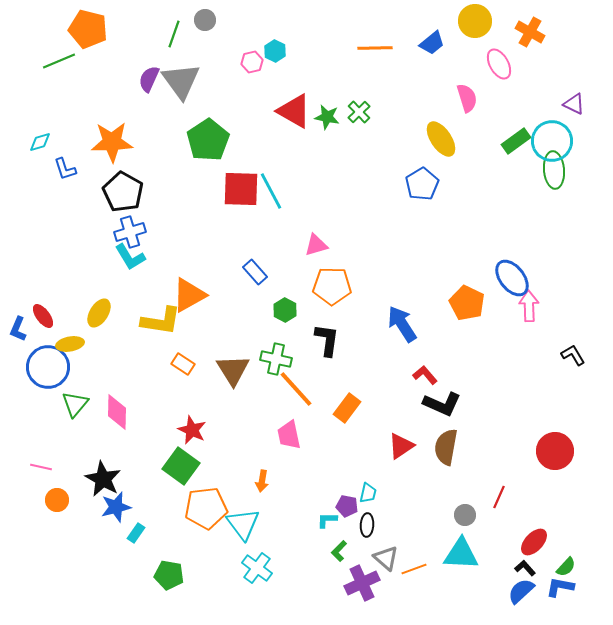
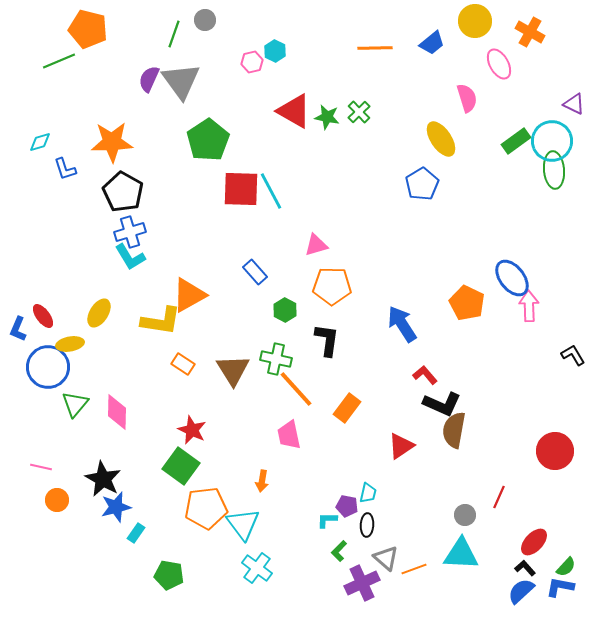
brown semicircle at (446, 447): moved 8 px right, 17 px up
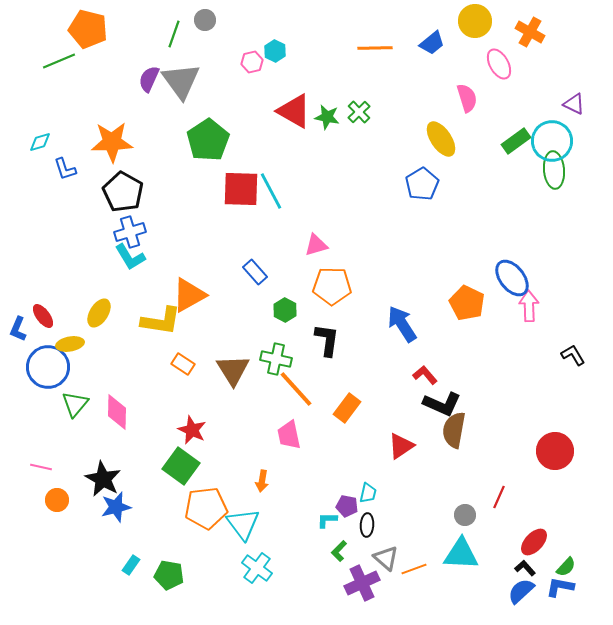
cyan rectangle at (136, 533): moved 5 px left, 32 px down
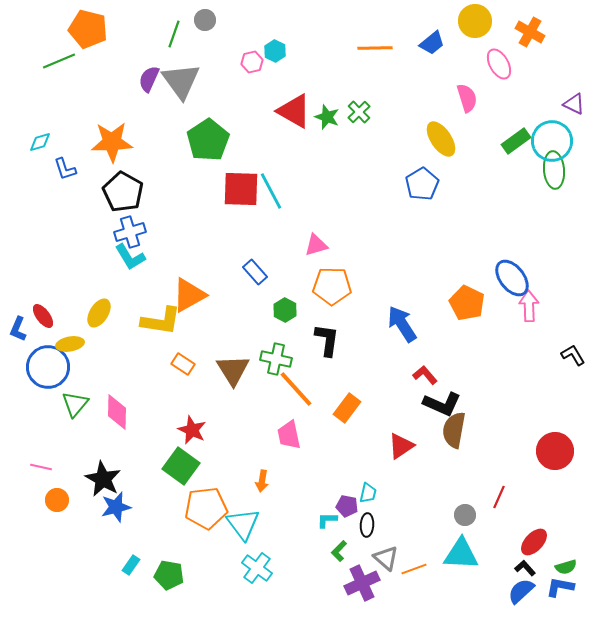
green star at (327, 117): rotated 10 degrees clockwise
green semicircle at (566, 567): rotated 30 degrees clockwise
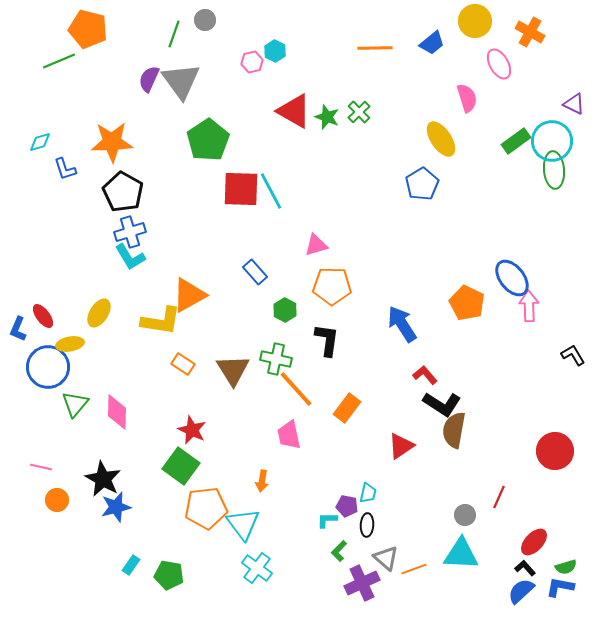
black L-shape at (442, 404): rotated 9 degrees clockwise
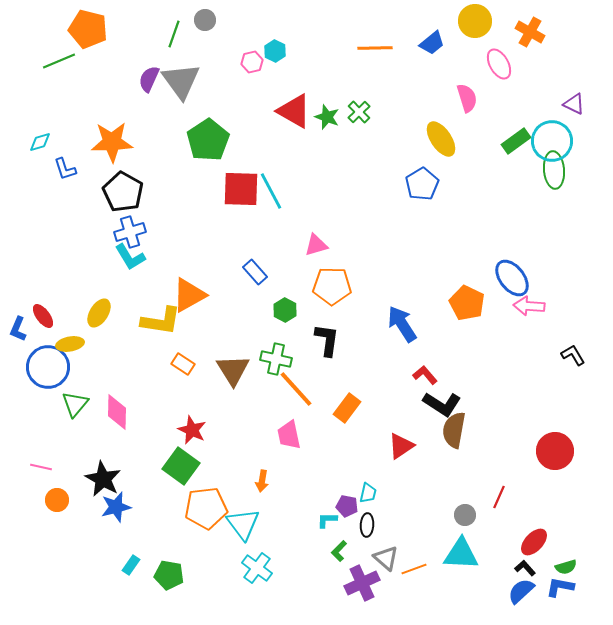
pink arrow at (529, 306): rotated 84 degrees counterclockwise
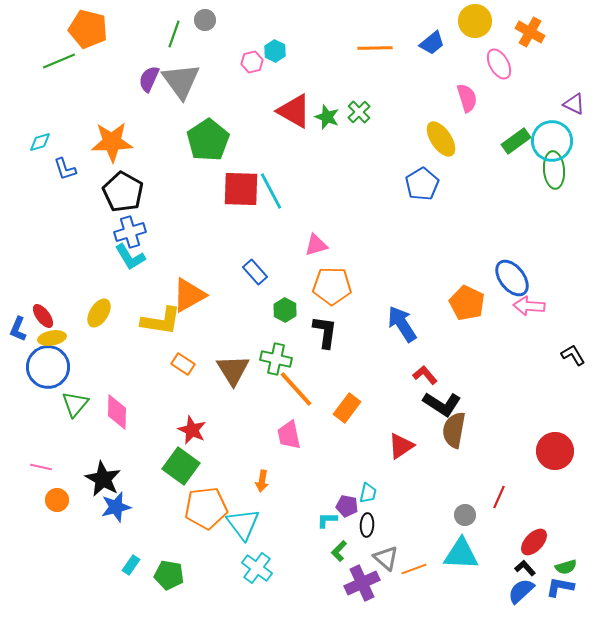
black L-shape at (327, 340): moved 2 px left, 8 px up
yellow ellipse at (70, 344): moved 18 px left, 6 px up
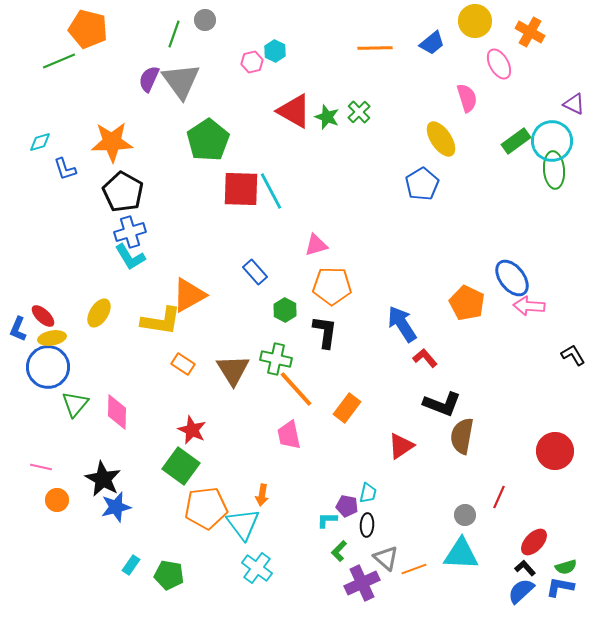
red ellipse at (43, 316): rotated 10 degrees counterclockwise
red L-shape at (425, 375): moved 17 px up
black L-shape at (442, 404): rotated 12 degrees counterclockwise
brown semicircle at (454, 430): moved 8 px right, 6 px down
orange arrow at (262, 481): moved 14 px down
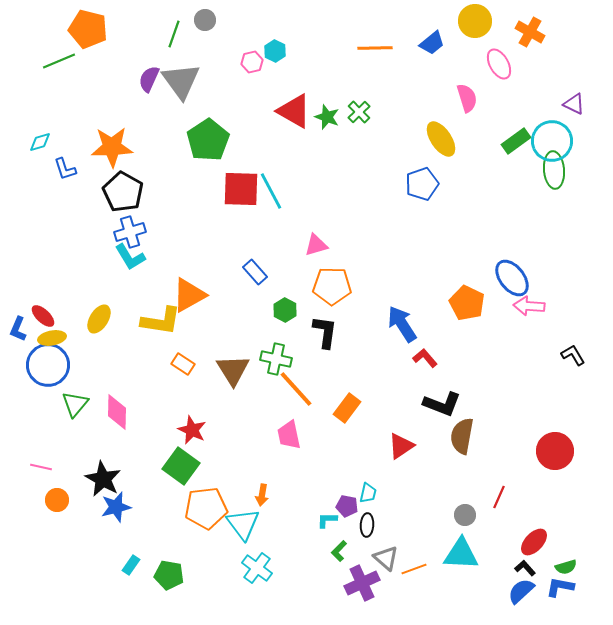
orange star at (112, 142): moved 5 px down
blue pentagon at (422, 184): rotated 12 degrees clockwise
yellow ellipse at (99, 313): moved 6 px down
blue circle at (48, 367): moved 2 px up
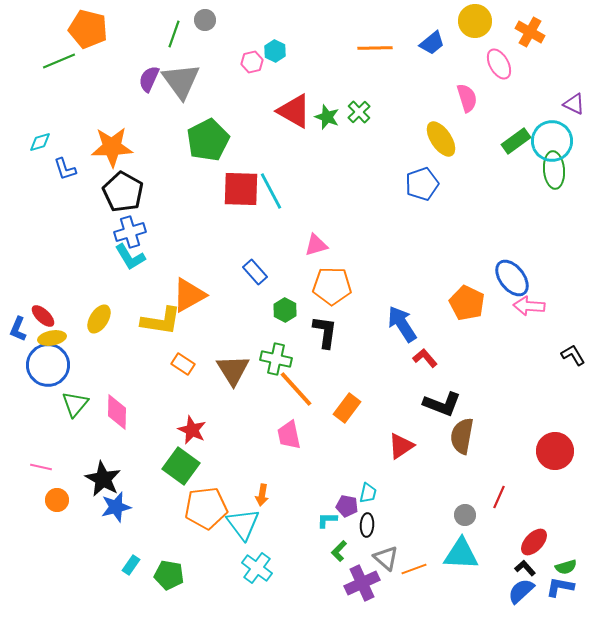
green pentagon at (208, 140): rotated 6 degrees clockwise
